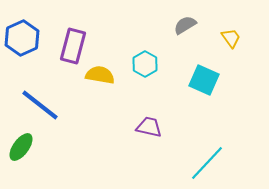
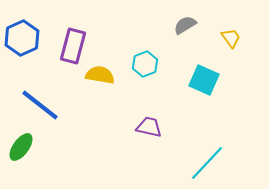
cyan hexagon: rotated 10 degrees clockwise
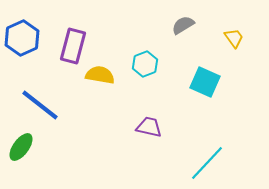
gray semicircle: moved 2 px left
yellow trapezoid: moved 3 px right
cyan square: moved 1 px right, 2 px down
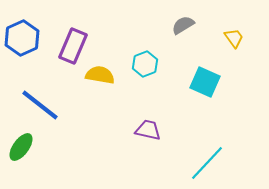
purple rectangle: rotated 8 degrees clockwise
purple trapezoid: moved 1 px left, 3 px down
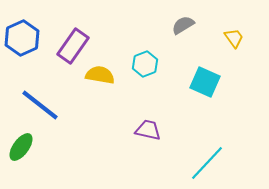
purple rectangle: rotated 12 degrees clockwise
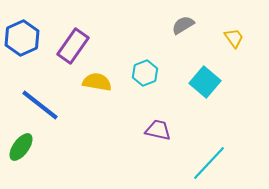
cyan hexagon: moved 9 px down
yellow semicircle: moved 3 px left, 7 px down
cyan square: rotated 16 degrees clockwise
purple trapezoid: moved 10 px right
cyan line: moved 2 px right
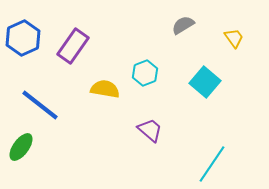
blue hexagon: moved 1 px right
yellow semicircle: moved 8 px right, 7 px down
purple trapezoid: moved 8 px left; rotated 28 degrees clockwise
cyan line: moved 3 px right, 1 px down; rotated 9 degrees counterclockwise
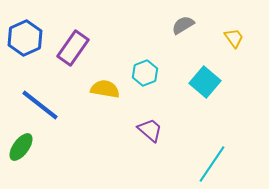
blue hexagon: moved 2 px right
purple rectangle: moved 2 px down
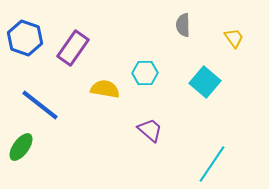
gray semicircle: rotated 60 degrees counterclockwise
blue hexagon: rotated 16 degrees counterclockwise
cyan hexagon: rotated 20 degrees clockwise
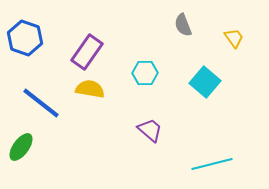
gray semicircle: rotated 20 degrees counterclockwise
purple rectangle: moved 14 px right, 4 px down
yellow semicircle: moved 15 px left
blue line: moved 1 px right, 2 px up
cyan line: rotated 42 degrees clockwise
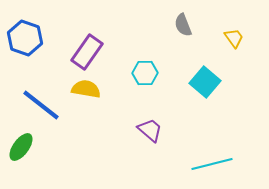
yellow semicircle: moved 4 px left
blue line: moved 2 px down
